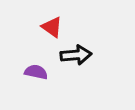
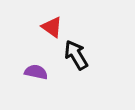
black arrow: rotated 116 degrees counterclockwise
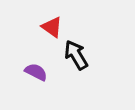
purple semicircle: rotated 15 degrees clockwise
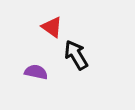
purple semicircle: rotated 15 degrees counterclockwise
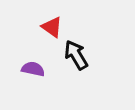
purple semicircle: moved 3 px left, 3 px up
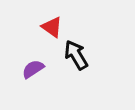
purple semicircle: rotated 45 degrees counterclockwise
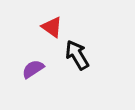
black arrow: moved 1 px right
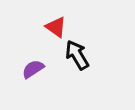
red triangle: moved 4 px right
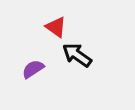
black arrow: rotated 24 degrees counterclockwise
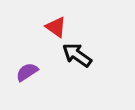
purple semicircle: moved 6 px left, 3 px down
